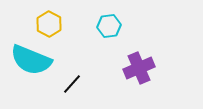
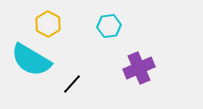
yellow hexagon: moved 1 px left
cyan semicircle: rotated 9 degrees clockwise
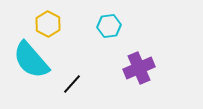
cyan semicircle: rotated 18 degrees clockwise
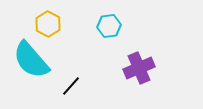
black line: moved 1 px left, 2 px down
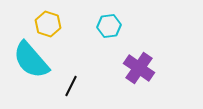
yellow hexagon: rotated 10 degrees counterclockwise
purple cross: rotated 32 degrees counterclockwise
black line: rotated 15 degrees counterclockwise
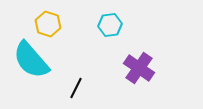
cyan hexagon: moved 1 px right, 1 px up
black line: moved 5 px right, 2 px down
